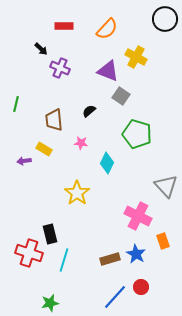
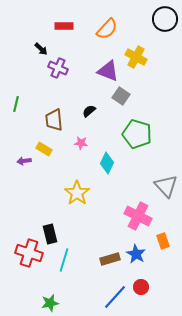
purple cross: moved 2 px left
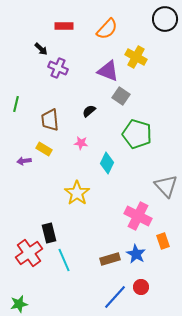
brown trapezoid: moved 4 px left
black rectangle: moved 1 px left, 1 px up
red cross: rotated 36 degrees clockwise
cyan line: rotated 40 degrees counterclockwise
green star: moved 31 px left, 1 px down
